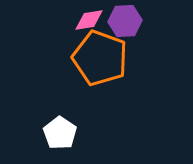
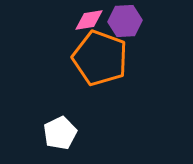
white pentagon: rotated 12 degrees clockwise
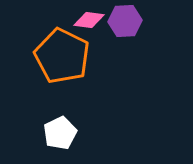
pink diamond: rotated 16 degrees clockwise
orange pentagon: moved 38 px left, 2 px up; rotated 6 degrees clockwise
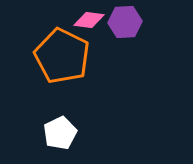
purple hexagon: moved 1 px down
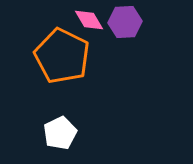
pink diamond: rotated 52 degrees clockwise
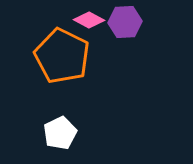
pink diamond: rotated 32 degrees counterclockwise
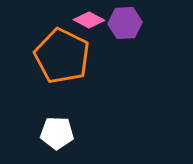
purple hexagon: moved 1 px down
white pentagon: moved 3 px left; rotated 28 degrees clockwise
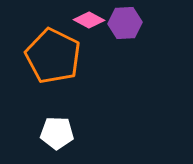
orange pentagon: moved 9 px left
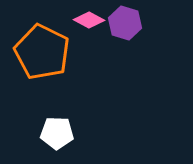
purple hexagon: rotated 20 degrees clockwise
orange pentagon: moved 11 px left, 4 px up
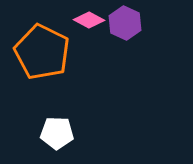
purple hexagon: rotated 8 degrees clockwise
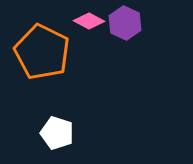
pink diamond: moved 1 px down
white pentagon: rotated 16 degrees clockwise
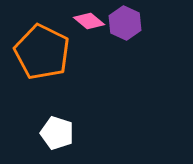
pink diamond: rotated 12 degrees clockwise
